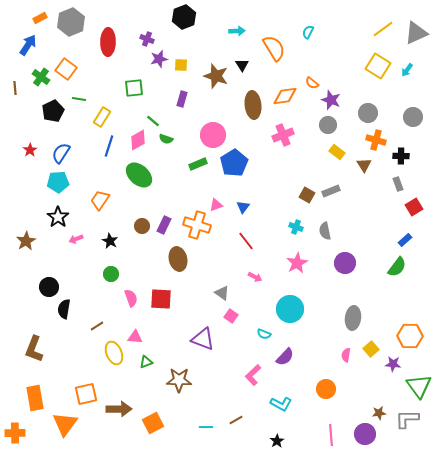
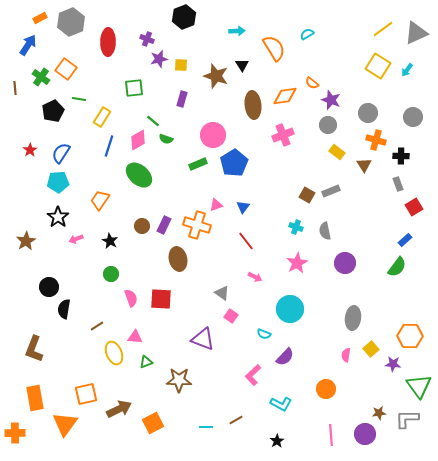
cyan semicircle at (308, 32): moved 1 px left, 2 px down; rotated 32 degrees clockwise
brown arrow at (119, 409): rotated 25 degrees counterclockwise
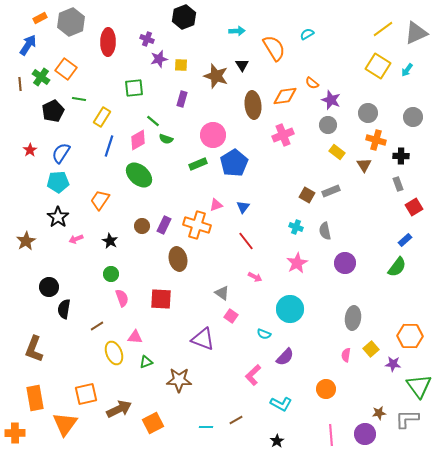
brown line at (15, 88): moved 5 px right, 4 px up
pink semicircle at (131, 298): moved 9 px left
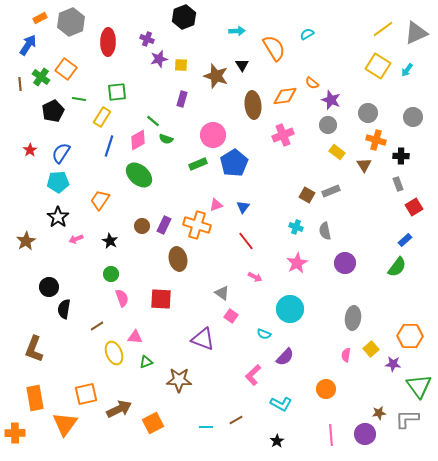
green square at (134, 88): moved 17 px left, 4 px down
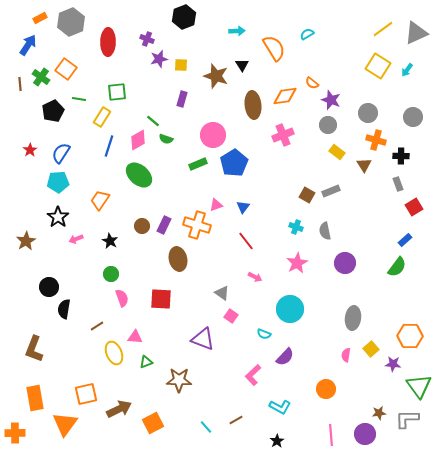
cyan L-shape at (281, 404): moved 1 px left, 3 px down
cyan line at (206, 427): rotated 48 degrees clockwise
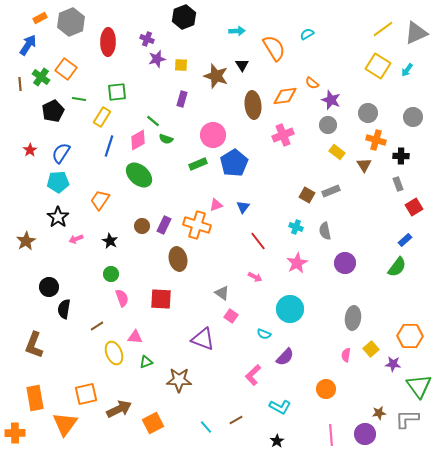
purple star at (159, 59): moved 2 px left
red line at (246, 241): moved 12 px right
brown L-shape at (34, 349): moved 4 px up
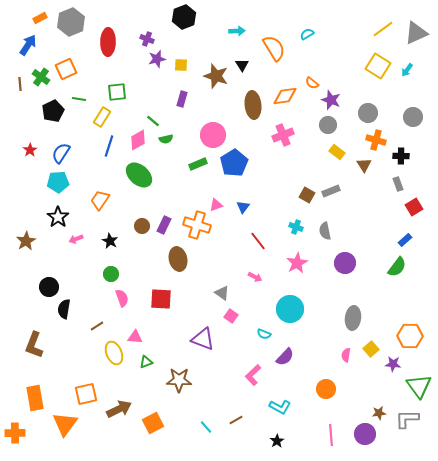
orange square at (66, 69): rotated 30 degrees clockwise
green semicircle at (166, 139): rotated 32 degrees counterclockwise
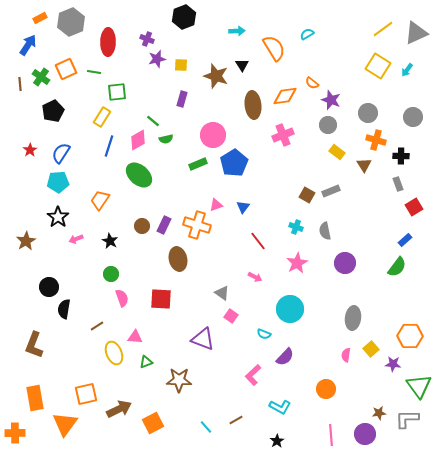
green line at (79, 99): moved 15 px right, 27 px up
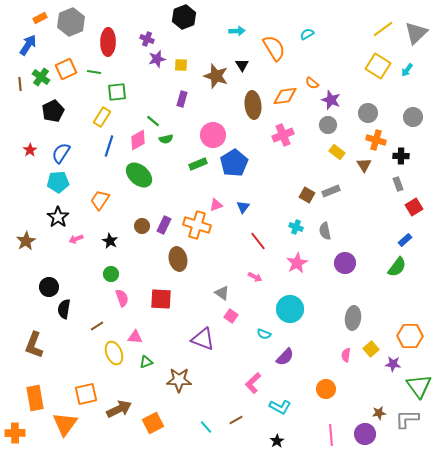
gray triangle at (416, 33): rotated 20 degrees counterclockwise
pink L-shape at (253, 375): moved 8 px down
